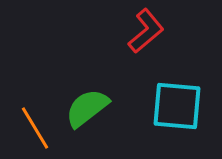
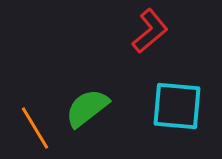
red L-shape: moved 4 px right
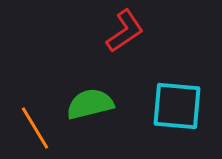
red L-shape: moved 25 px left; rotated 6 degrees clockwise
green semicircle: moved 3 px right, 4 px up; rotated 24 degrees clockwise
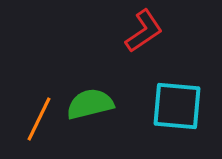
red L-shape: moved 19 px right
orange line: moved 4 px right, 9 px up; rotated 57 degrees clockwise
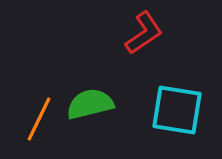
red L-shape: moved 2 px down
cyan square: moved 4 px down; rotated 4 degrees clockwise
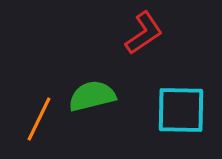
green semicircle: moved 2 px right, 8 px up
cyan square: moved 4 px right; rotated 8 degrees counterclockwise
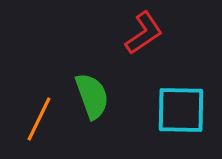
green semicircle: rotated 84 degrees clockwise
